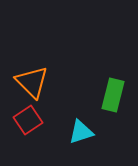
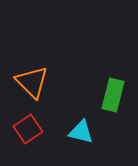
red square: moved 9 px down
cyan triangle: rotated 32 degrees clockwise
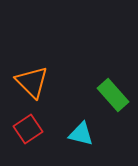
green rectangle: rotated 56 degrees counterclockwise
cyan triangle: moved 2 px down
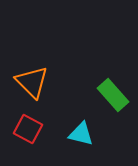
red square: rotated 28 degrees counterclockwise
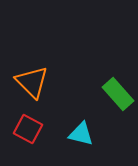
green rectangle: moved 5 px right, 1 px up
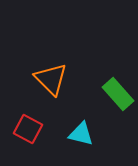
orange triangle: moved 19 px right, 3 px up
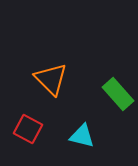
cyan triangle: moved 1 px right, 2 px down
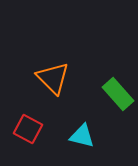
orange triangle: moved 2 px right, 1 px up
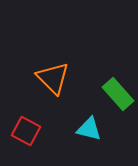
red square: moved 2 px left, 2 px down
cyan triangle: moved 7 px right, 7 px up
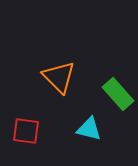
orange triangle: moved 6 px right, 1 px up
red square: rotated 20 degrees counterclockwise
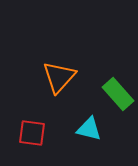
orange triangle: rotated 27 degrees clockwise
red square: moved 6 px right, 2 px down
